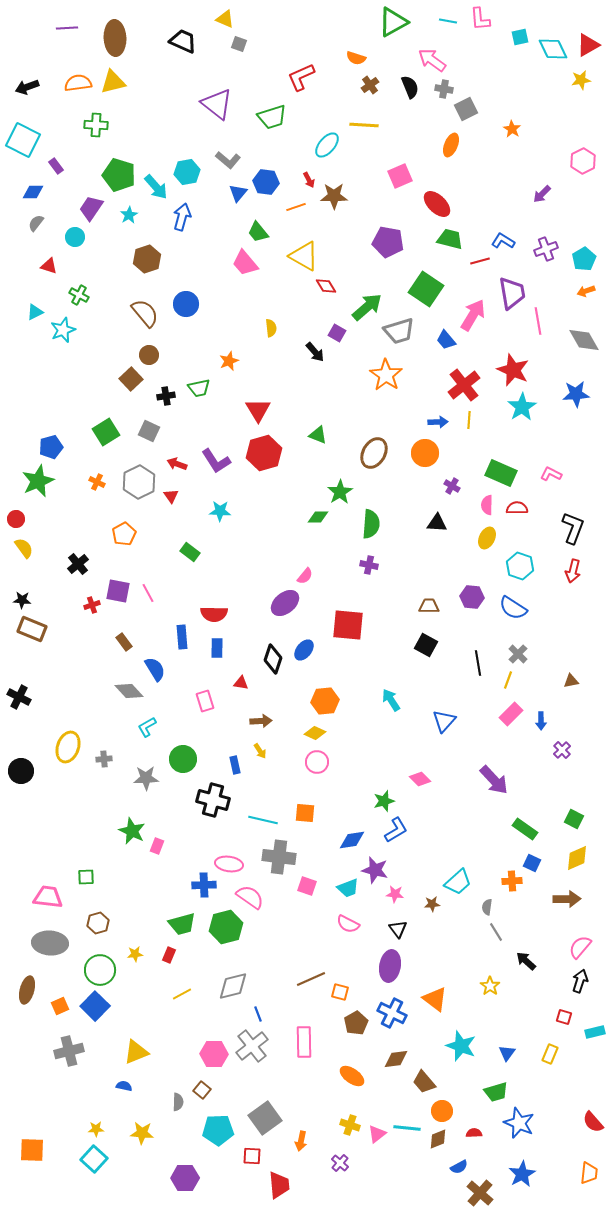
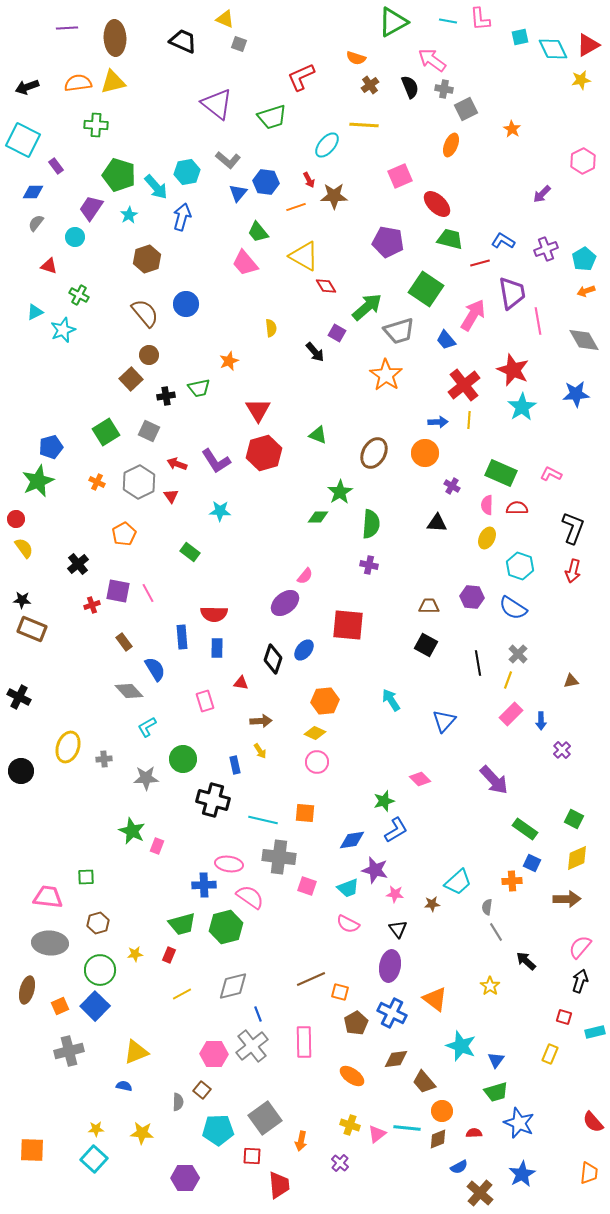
red line at (480, 261): moved 2 px down
blue triangle at (507, 1053): moved 11 px left, 7 px down
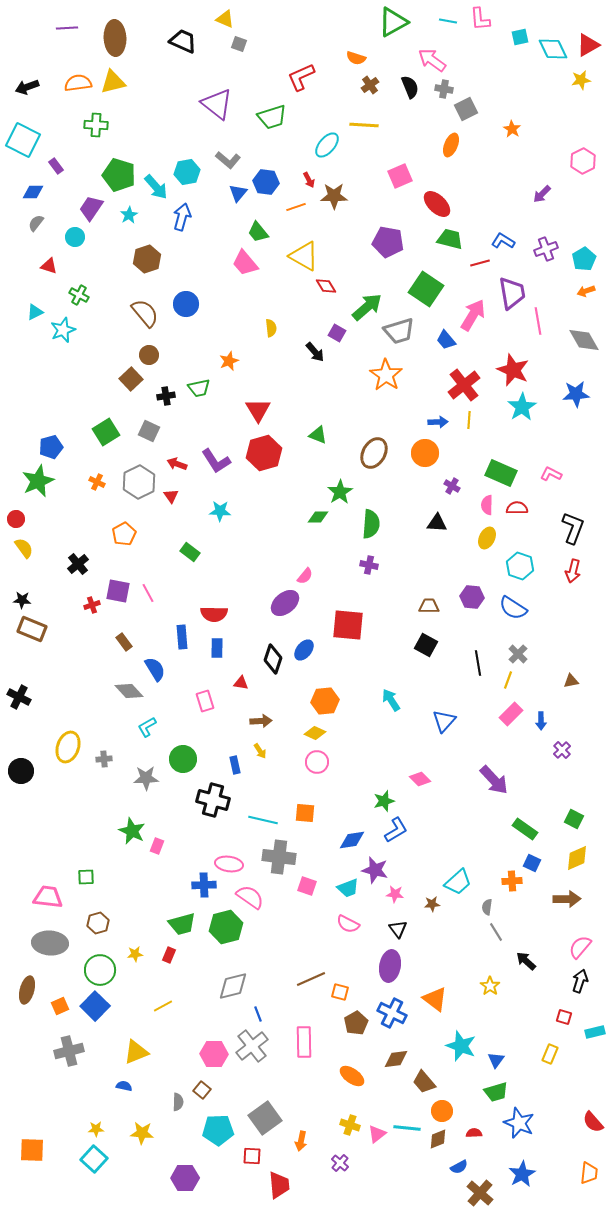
yellow line at (182, 994): moved 19 px left, 12 px down
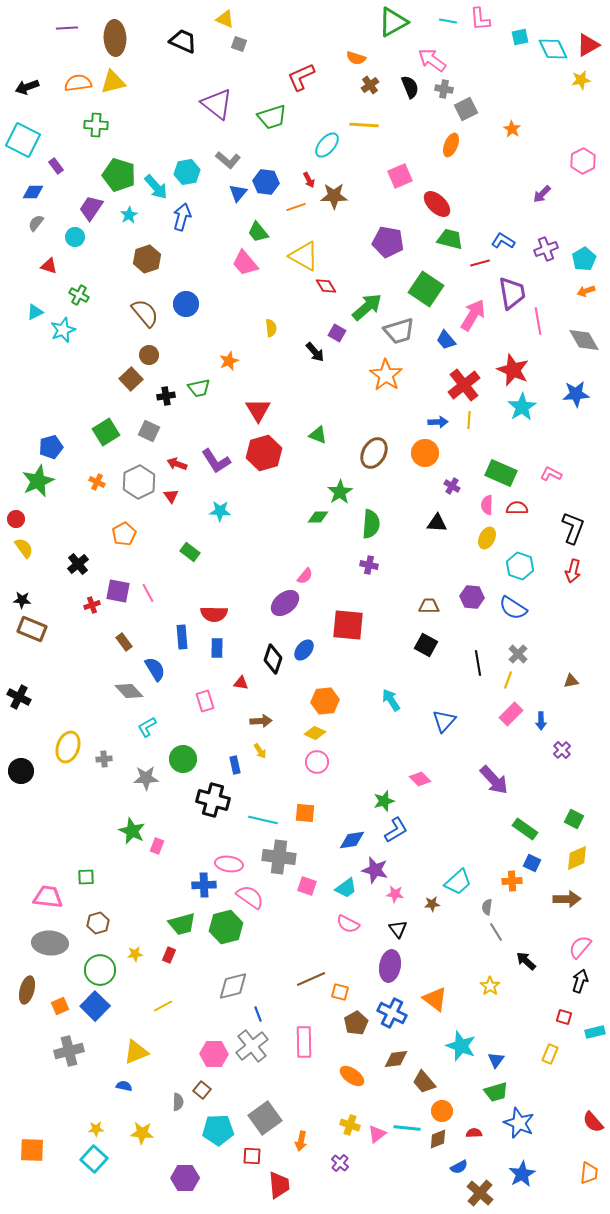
cyan trapezoid at (348, 888): moved 2 px left; rotated 15 degrees counterclockwise
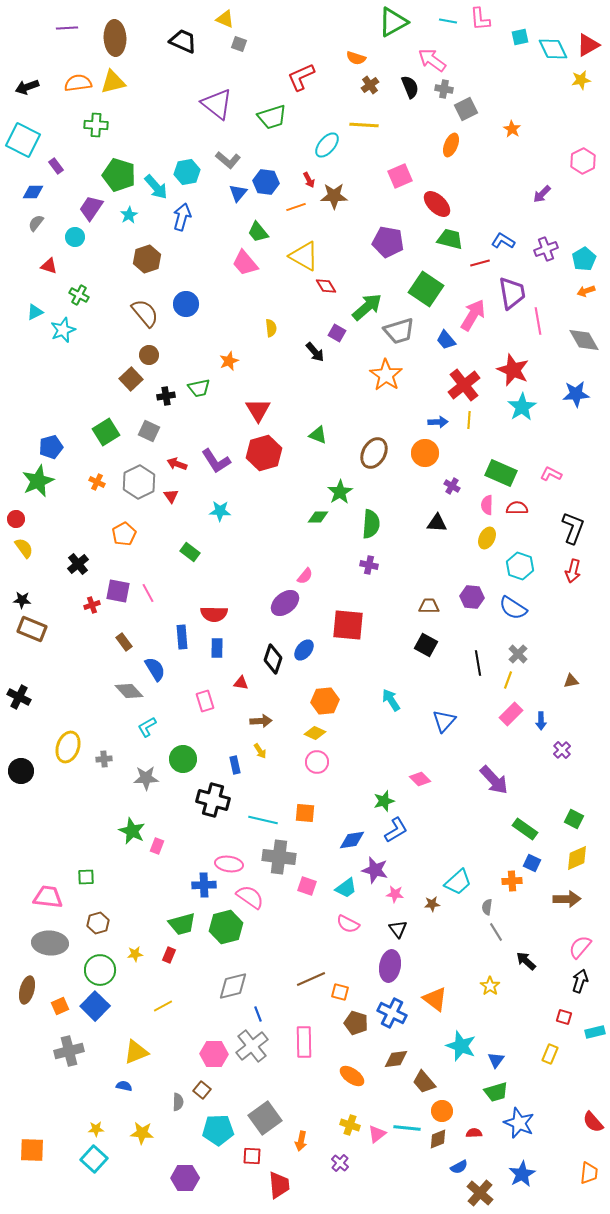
brown pentagon at (356, 1023): rotated 25 degrees counterclockwise
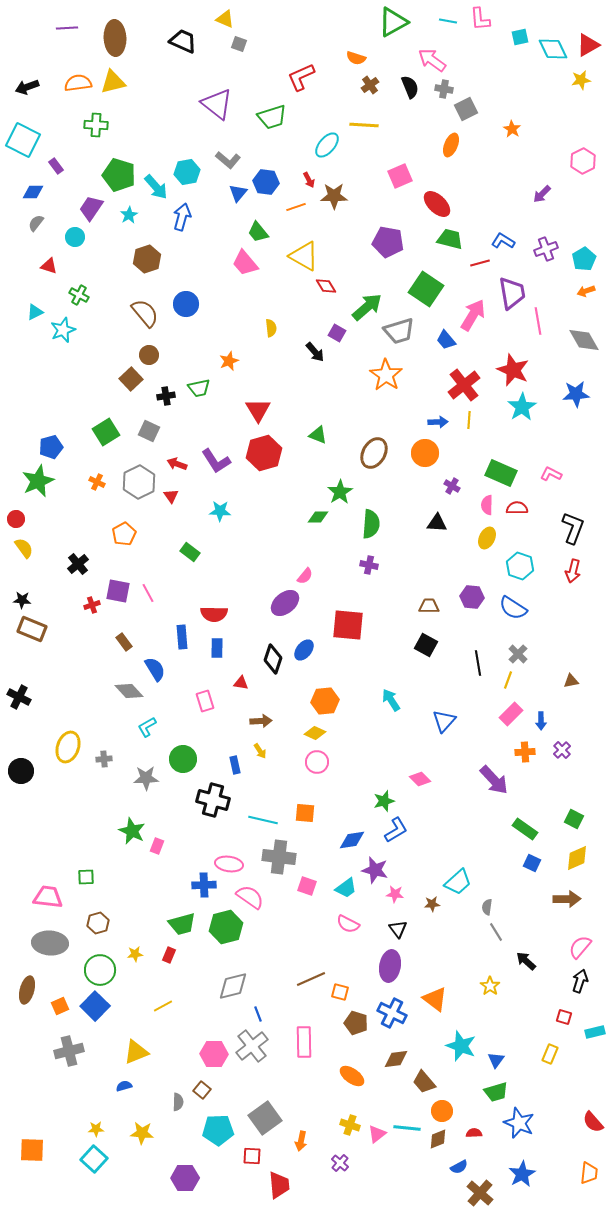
orange cross at (512, 881): moved 13 px right, 129 px up
blue semicircle at (124, 1086): rotated 28 degrees counterclockwise
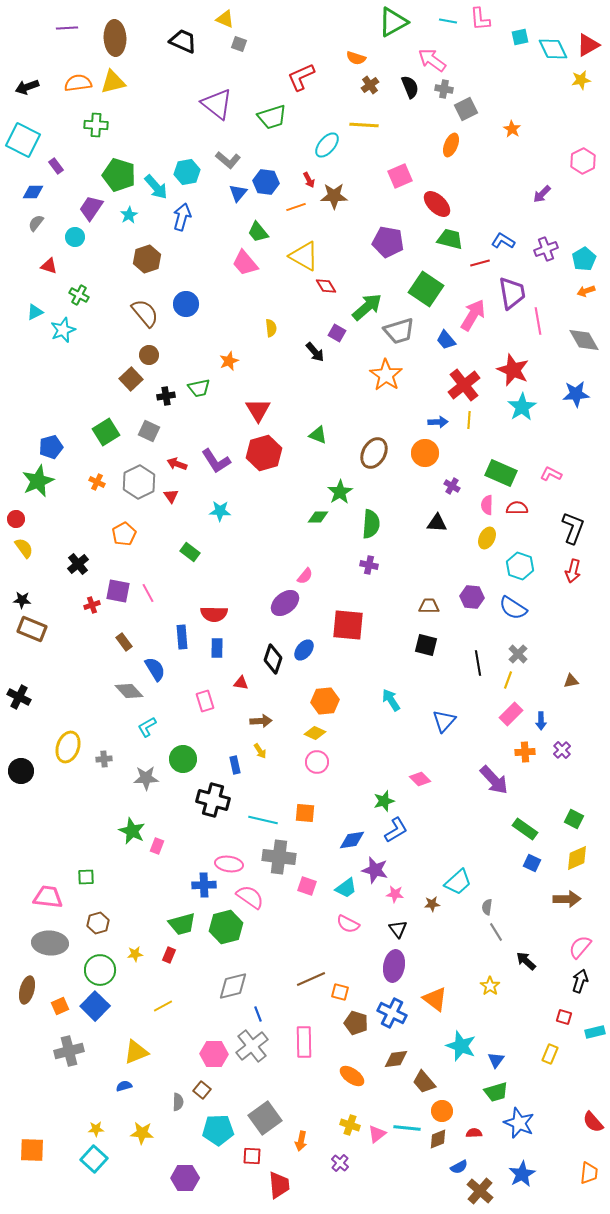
black square at (426, 645): rotated 15 degrees counterclockwise
purple ellipse at (390, 966): moved 4 px right
brown cross at (480, 1193): moved 2 px up
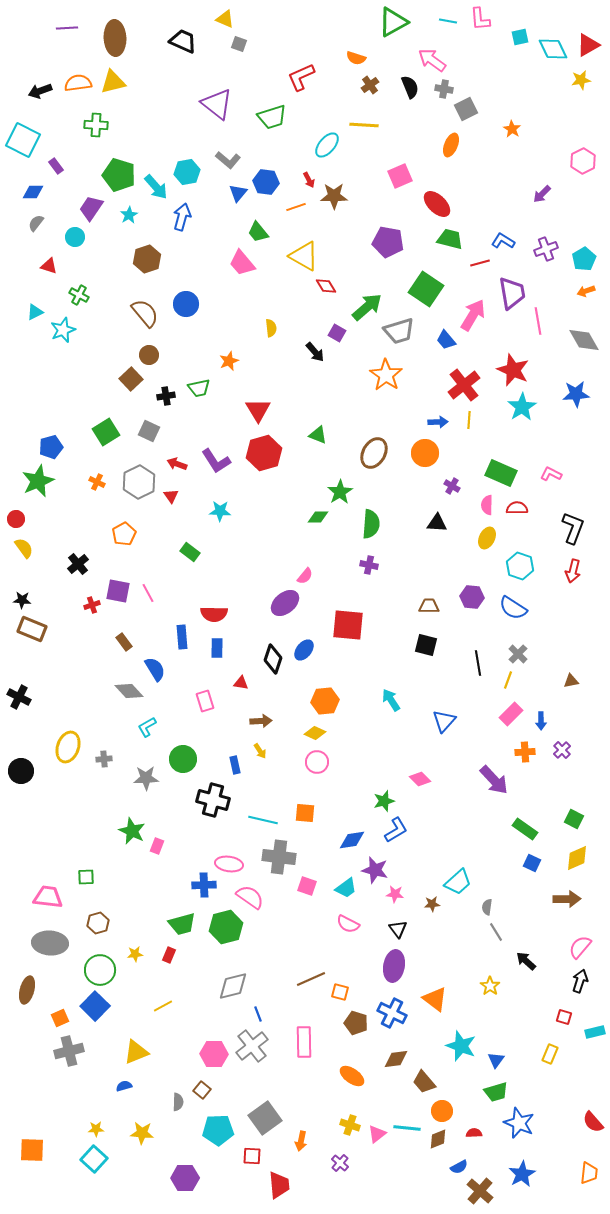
black arrow at (27, 87): moved 13 px right, 4 px down
pink trapezoid at (245, 263): moved 3 px left
orange square at (60, 1006): moved 12 px down
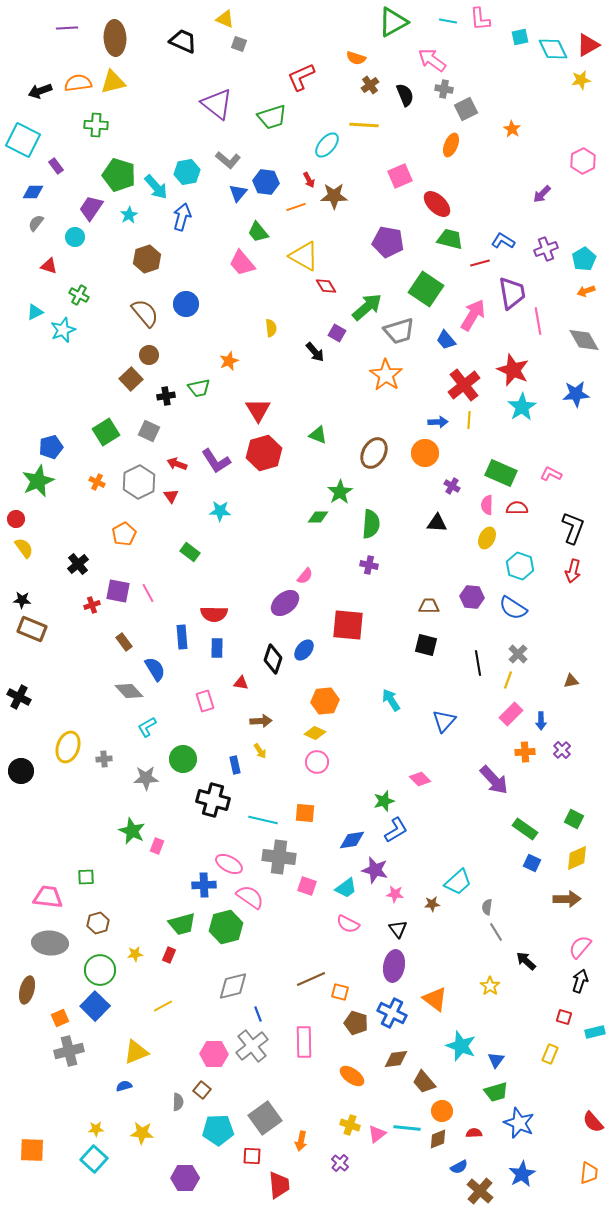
black semicircle at (410, 87): moved 5 px left, 8 px down
pink ellipse at (229, 864): rotated 20 degrees clockwise
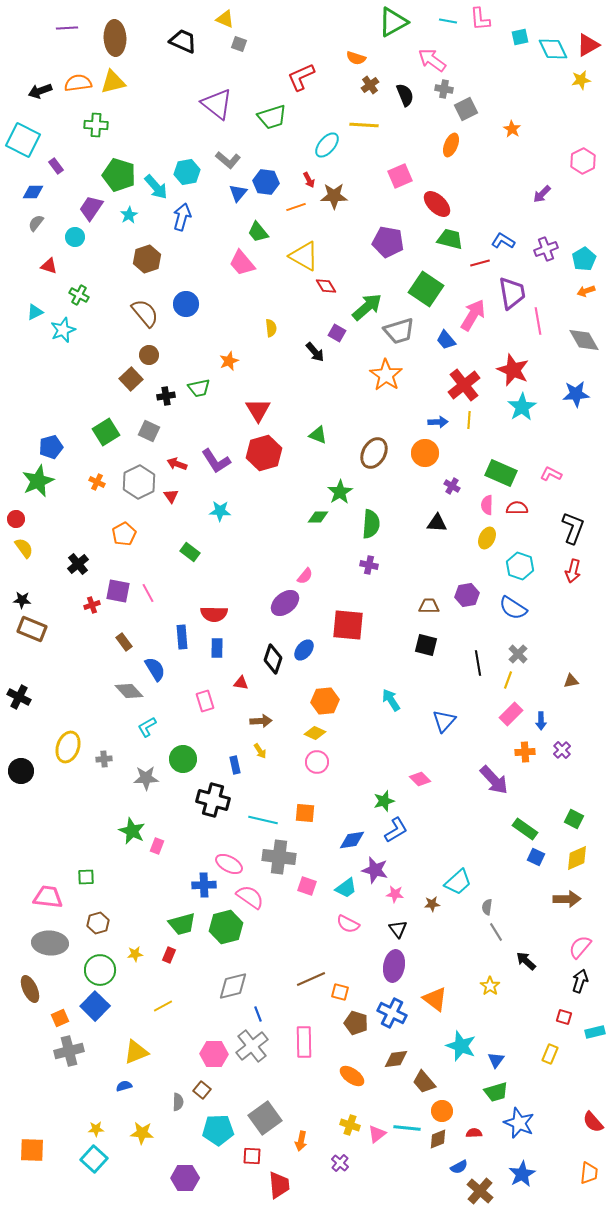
purple hexagon at (472, 597): moved 5 px left, 2 px up; rotated 15 degrees counterclockwise
blue square at (532, 863): moved 4 px right, 6 px up
brown ellipse at (27, 990): moved 3 px right, 1 px up; rotated 40 degrees counterclockwise
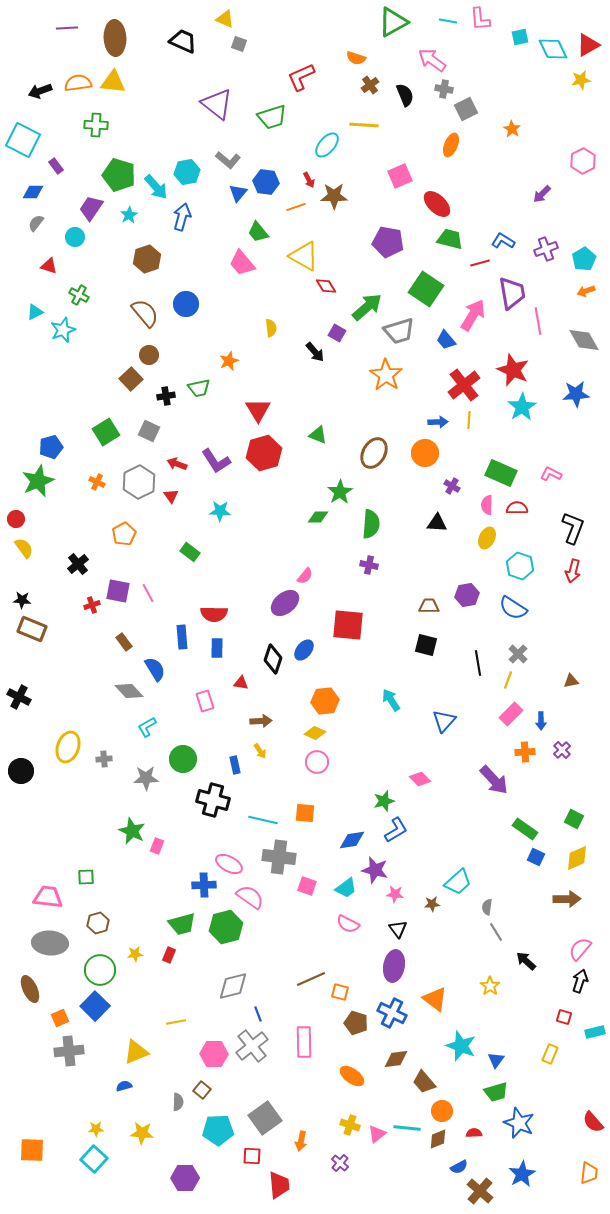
yellow triangle at (113, 82): rotated 20 degrees clockwise
pink semicircle at (580, 947): moved 2 px down
yellow line at (163, 1006): moved 13 px right, 16 px down; rotated 18 degrees clockwise
gray cross at (69, 1051): rotated 8 degrees clockwise
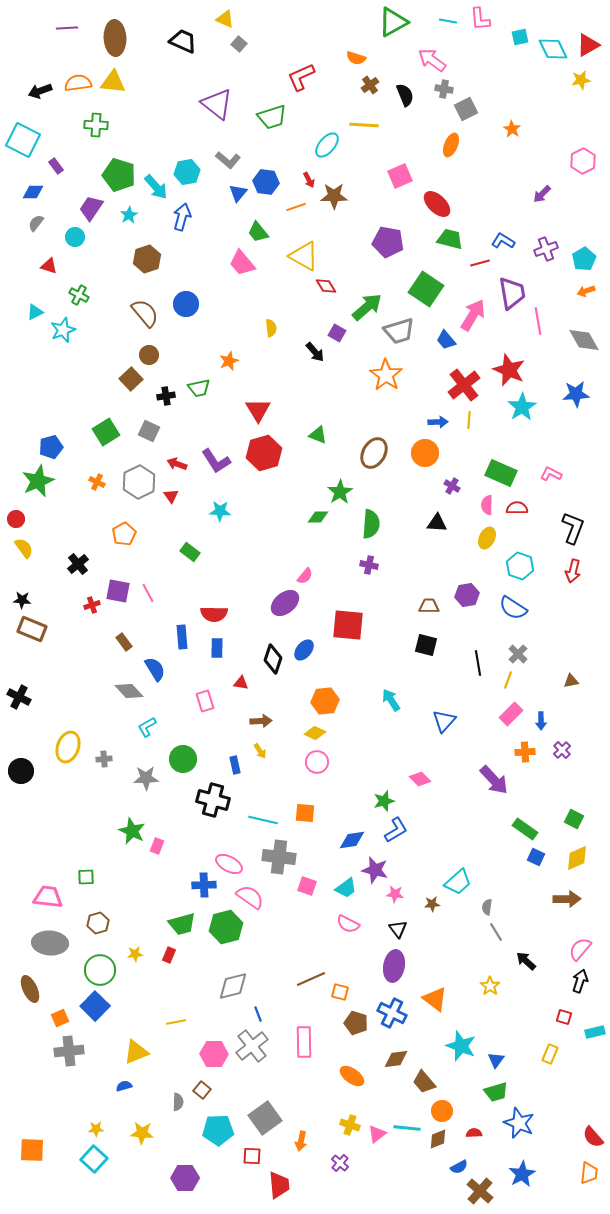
gray square at (239, 44): rotated 21 degrees clockwise
red star at (513, 370): moved 4 px left
red semicircle at (593, 1122): moved 15 px down
